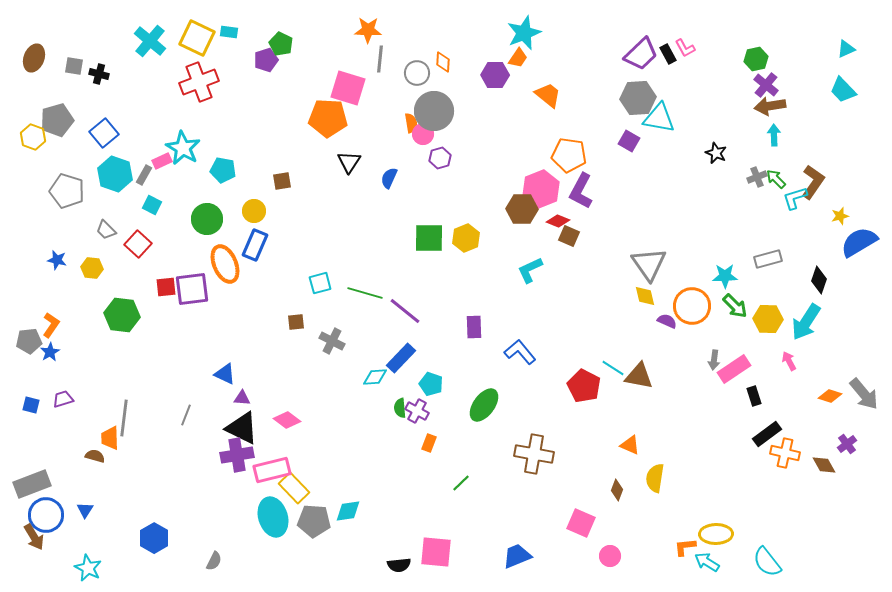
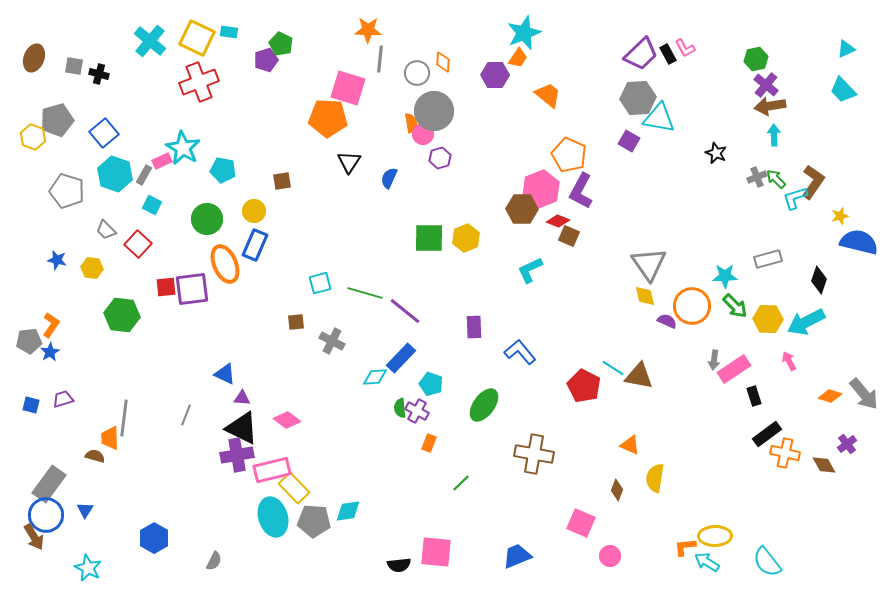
orange pentagon at (569, 155): rotated 16 degrees clockwise
blue semicircle at (859, 242): rotated 45 degrees clockwise
cyan arrow at (806, 322): rotated 30 degrees clockwise
gray rectangle at (32, 484): moved 17 px right; rotated 33 degrees counterclockwise
yellow ellipse at (716, 534): moved 1 px left, 2 px down
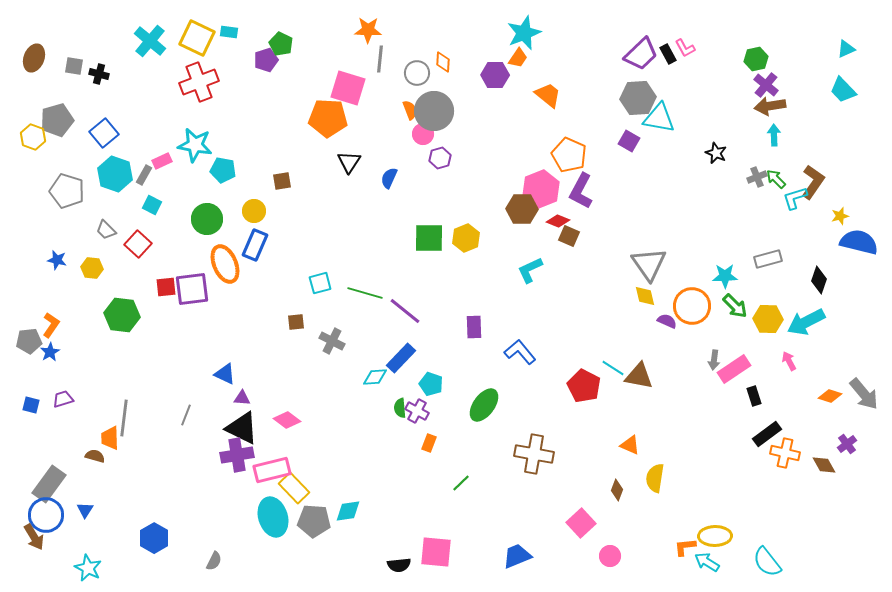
orange semicircle at (411, 123): moved 1 px left, 13 px up; rotated 12 degrees counterclockwise
cyan star at (183, 148): moved 12 px right, 3 px up; rotated 20 degrees counterclockwise
pink square at (581, 523): rotated 24 degrees clockwise
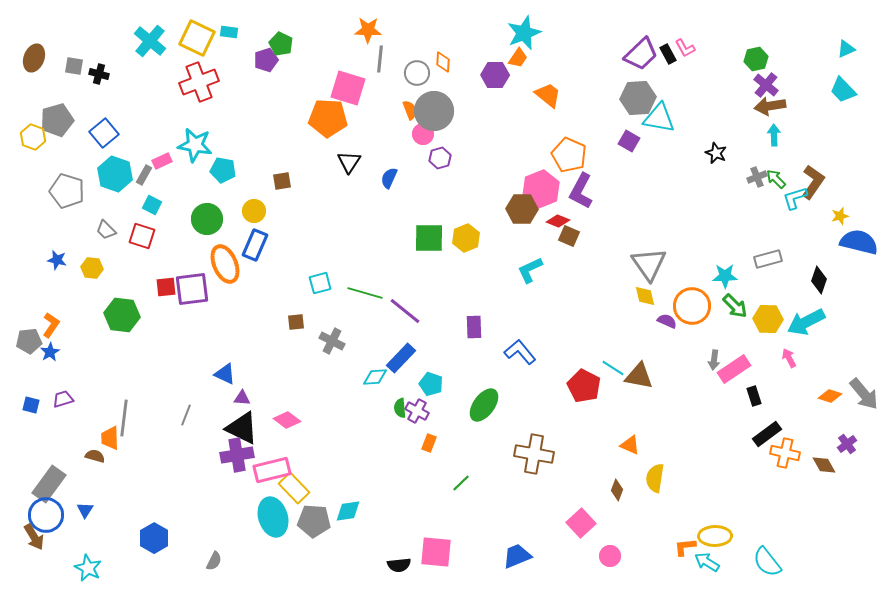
red square at (138, 244): moved 4 px right, 8 px up; rotated 24 degrees counterclockwise
pink arrow at (789, 361): moved 3 px up
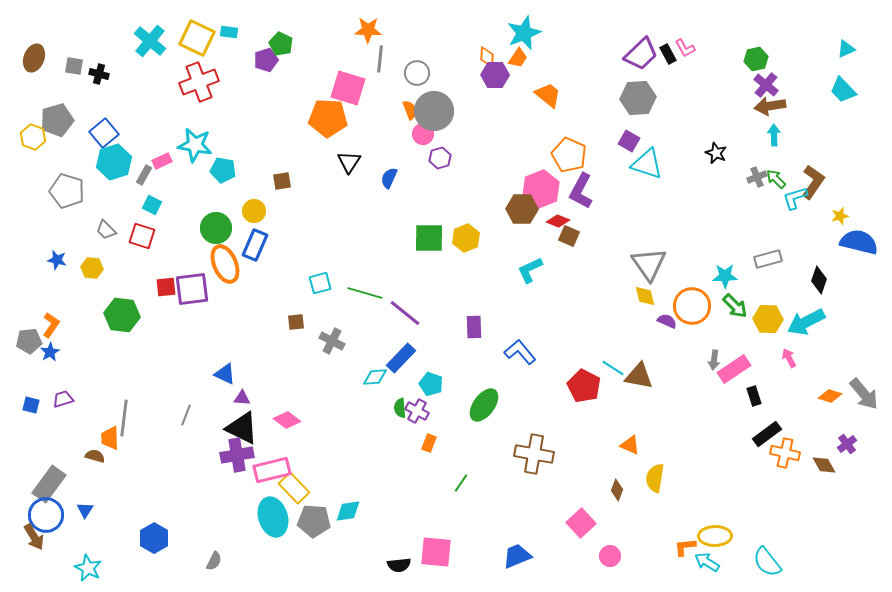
orange diamond at (443, 62): moved 44 px right, 5 px up
cyan triangle at (659, 118): moved 12 px left, 46 px down; rotated 8 degrees clockwise
cyan hexagon at (115, 174): moved 1 px left, 12 px up; rotated 24 degrees clockwise
green circle at (207, 219): moved 9 px right, 9 px down
purple line at (405, 311): moved 2 px down
green line at (461, 483): rotated 12 degrees counterclockwise
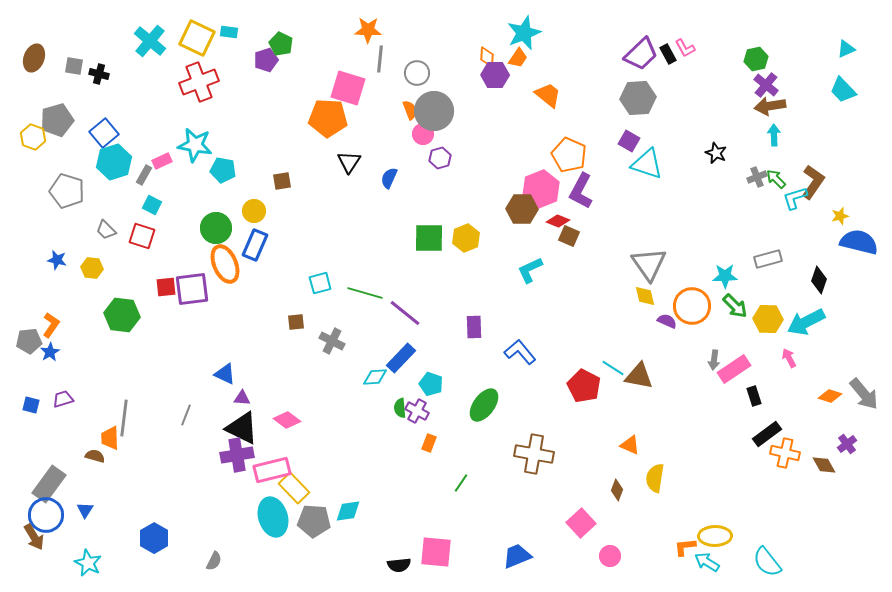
cyan star at (88, 568): moved 5 px up
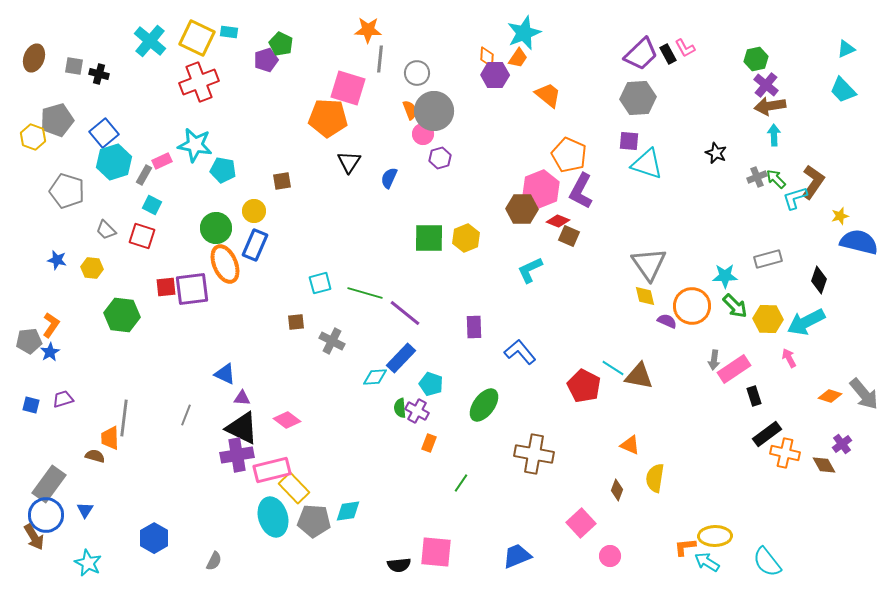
purple square at (629, 141): rotated 25 degrees counterclockwise
purple cross at (847, 444): moved 5 px left
